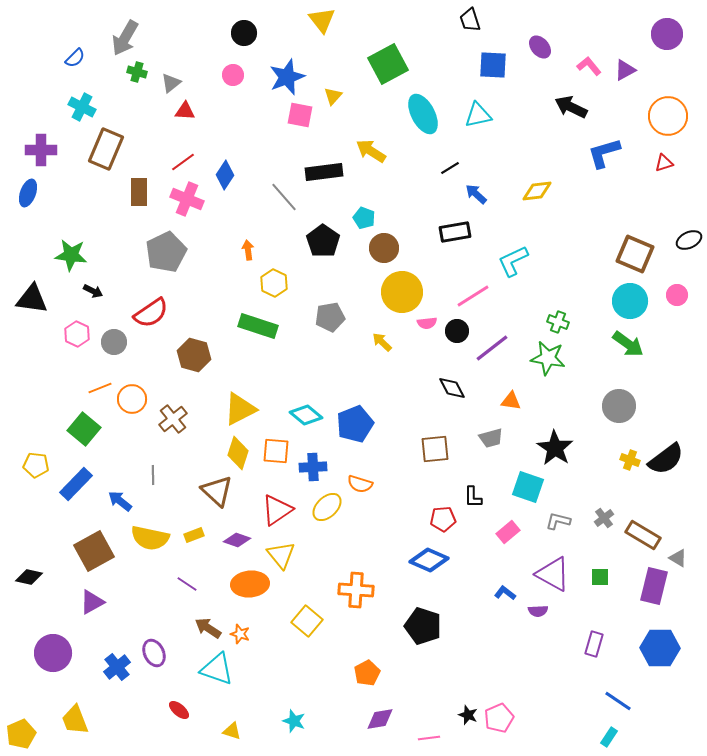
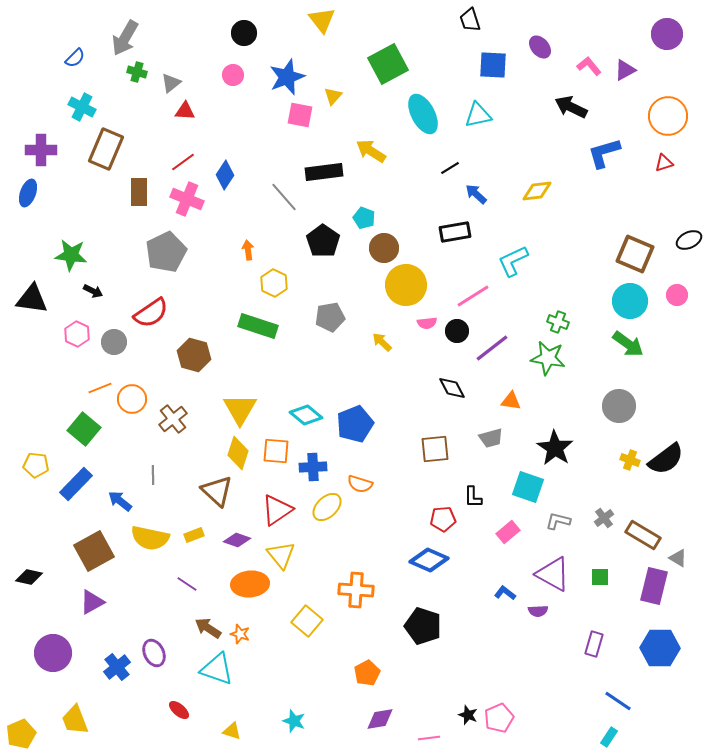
yellow circle at (402, 292): moved 4 px right, 7 px up
yellow triangle at (240, 409): rotated 33 degrees counterclockwise
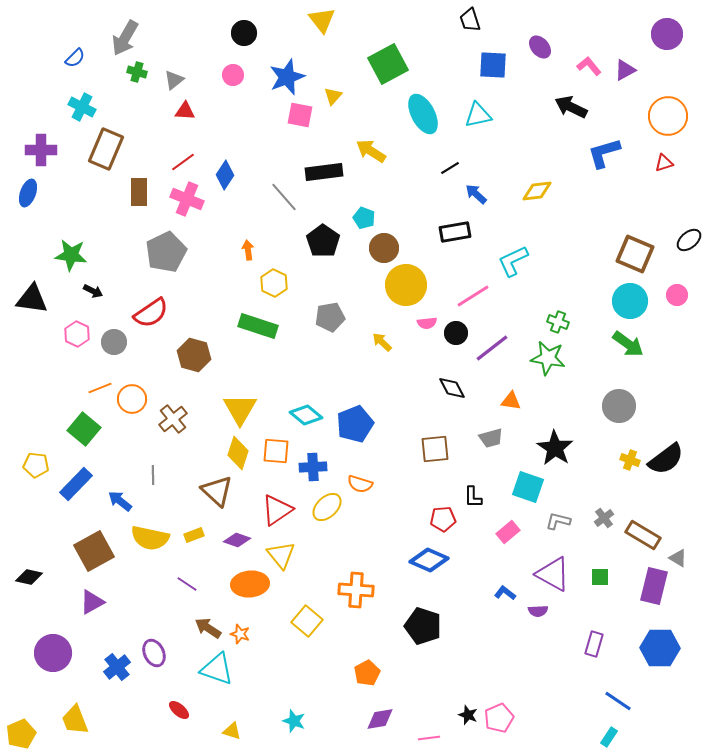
gray triangle at (171, 83): moved 3 px right, 3 px up
black ellipse at (689, 240): rotated 15 degrees counterclockwise
black circle at (457, 331): moved 1 px left, 2 px down
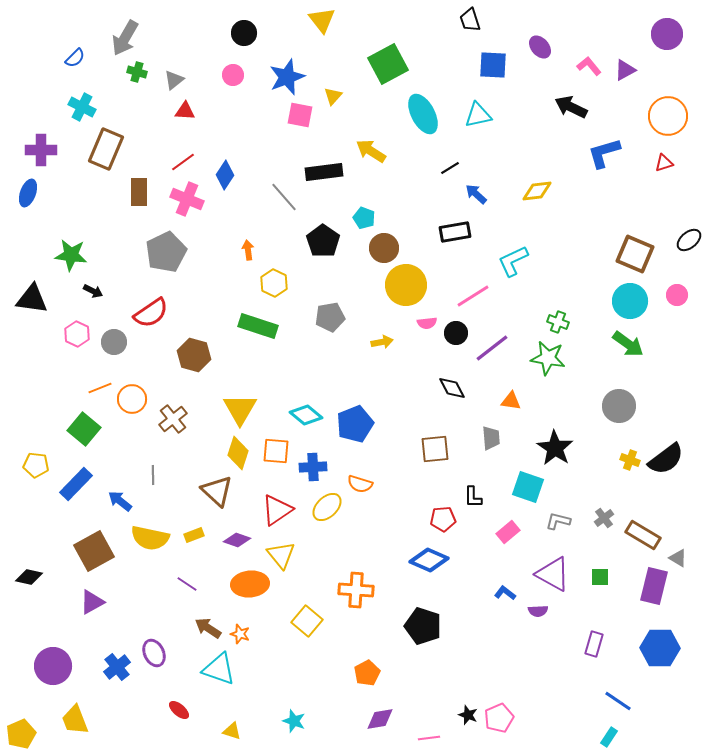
yellow arrow at (382, 342): rotated 125 degrees clockwise
gray trapezoid at (491, 438): rotated 80 degrees counterclockwise
purple circle at (53, 653): moved 13 px down
cyan triangle at (217, 669): moved 2 px right
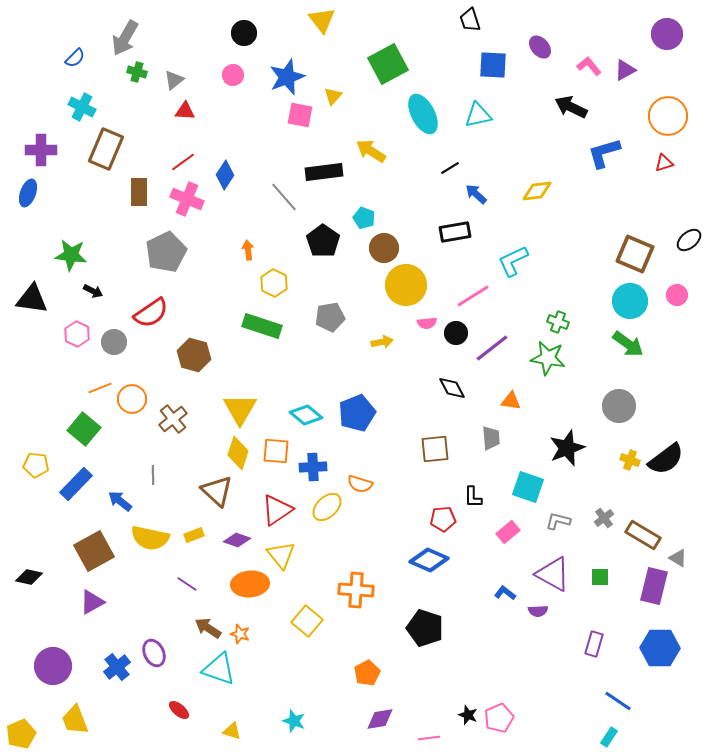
green rectangle at (258, 326): moved 4 px right
blue pentagon at (355, 424): moved 2 px right, 11 px up
black star at (555, 448): moved 12 px right; rotated 18 degrees clockwise
black pentagon at (423, 626): moved 2 px right, 2 px down
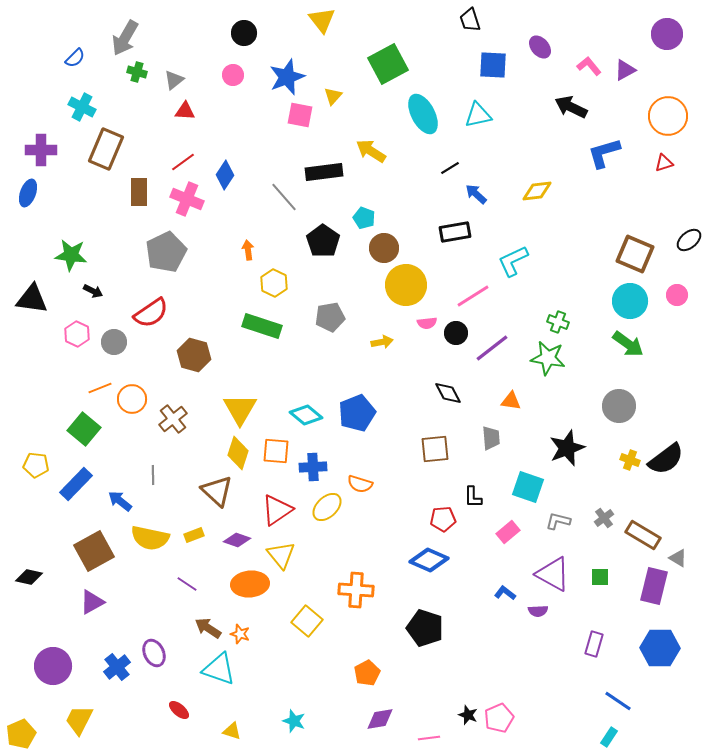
black diamond at (452, 388): moved 4 px left, 5 px down
yellow trapezoid at (75, 720): moved 4 px right; rotated 48 degrees clockwise
